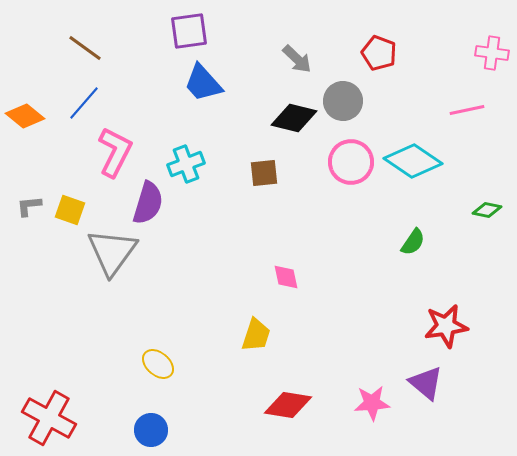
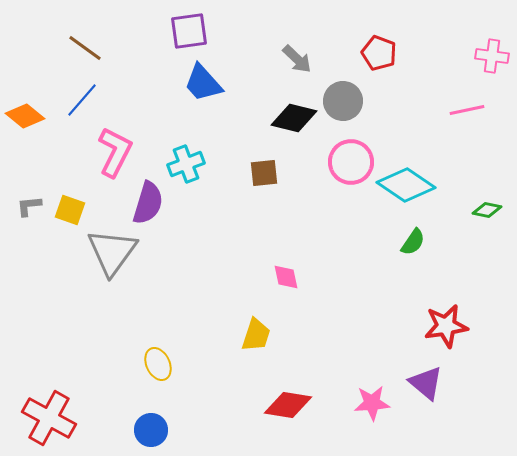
pink cross: moved 3 px down
blue line: moved 2 px left, 3 px up
cyan diamond: moved 7 px left, 24 px down
yellow ellipse: rotated 24 degrees clockwise
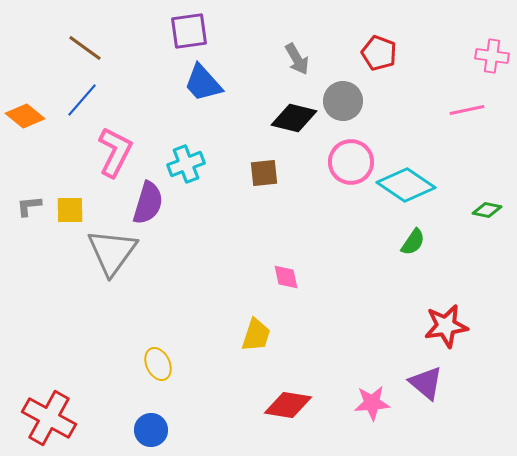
gray arrow: rotated 16 degrees clockwise
yellow square: rotated 20 degrees counterclockwise
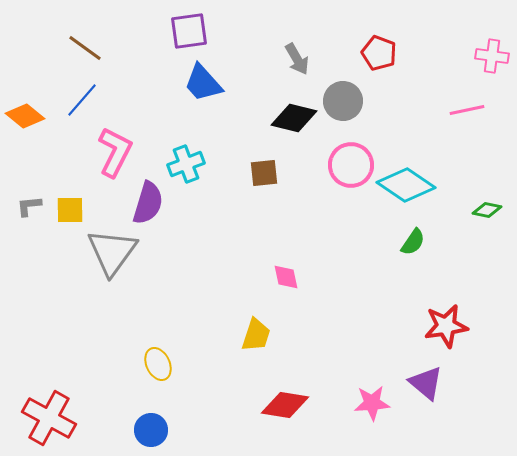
pink circle: moved 3 px down
red diamond: moved 3 px left
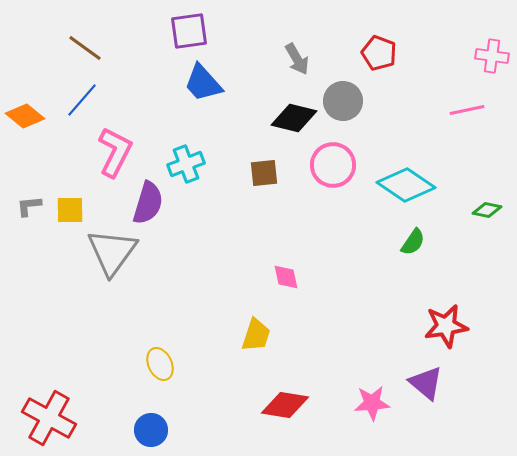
pink circle: moved 18 px left
yellow ellipse: moved 2 px right
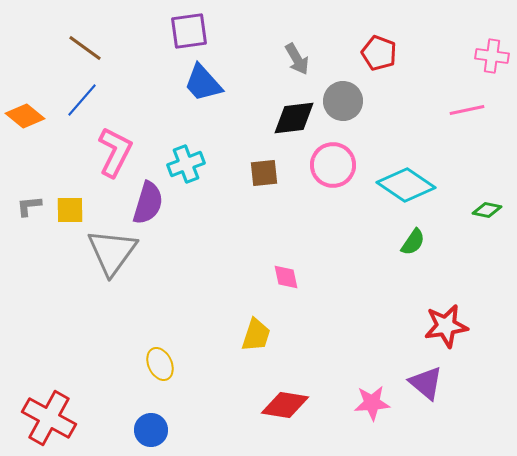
black diamond: rotated 21 degrees counterclockwise
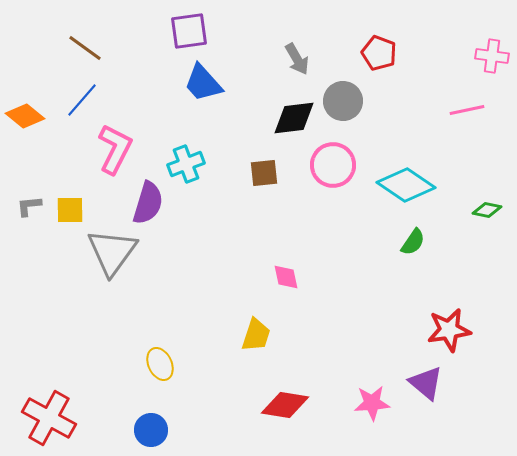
pink L-shape: moved 3 px up
red star: moved 3 px right, 4 px down
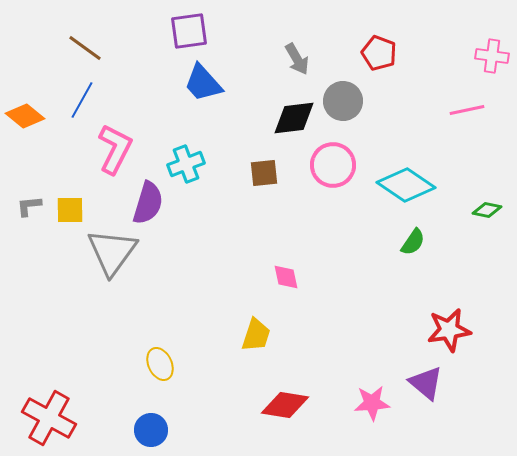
blue line: rotated 12 degrees counterclockwise
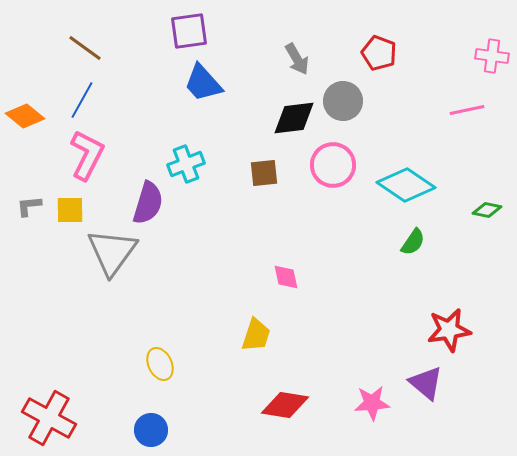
pink L-shape: moved 28 px left, 6 px down
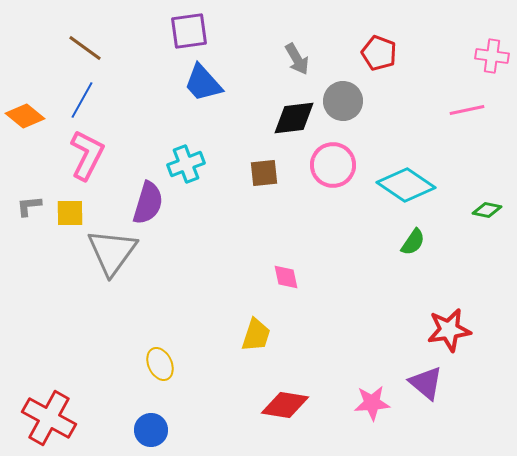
yellow square: moved 3 px down
